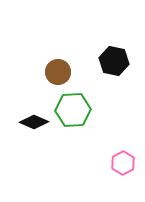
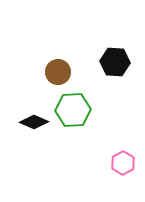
black hexagon: moved 1 px right, 1 px down; rotated 8 degrees counterclockwise
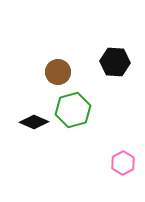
green hexagon: rotated 12 degrees counterclockwise
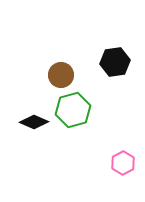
black hexagon: rotated 12 degrees counterclockwise
brown circle: moved 3 px right, 3 px down
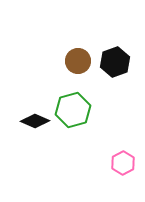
black hexagon: rotated 12 degrees counterclockwise
brown circle: moved 17 px right, 14 px up
black diamond: moved 1 px right, 1 px up
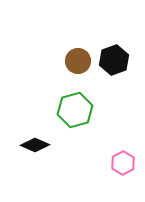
black hexagon: moved 1 px left, 2 px up
green hexagon: moved 2 px right
black diamond: moved 24 px down
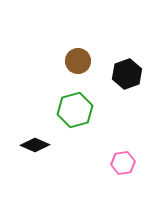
black hexagon: moved 13 px right, 14 px down
pink hexagon: rotated 20 degrees clockwise
